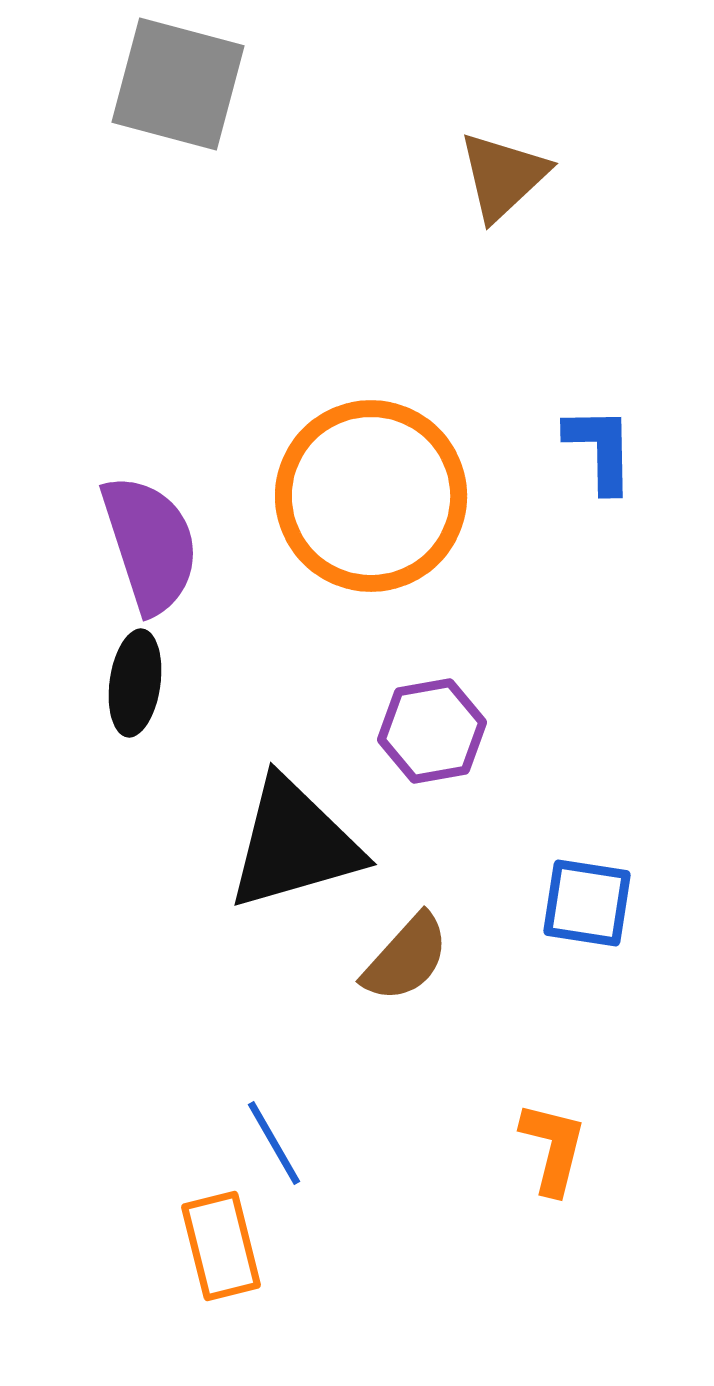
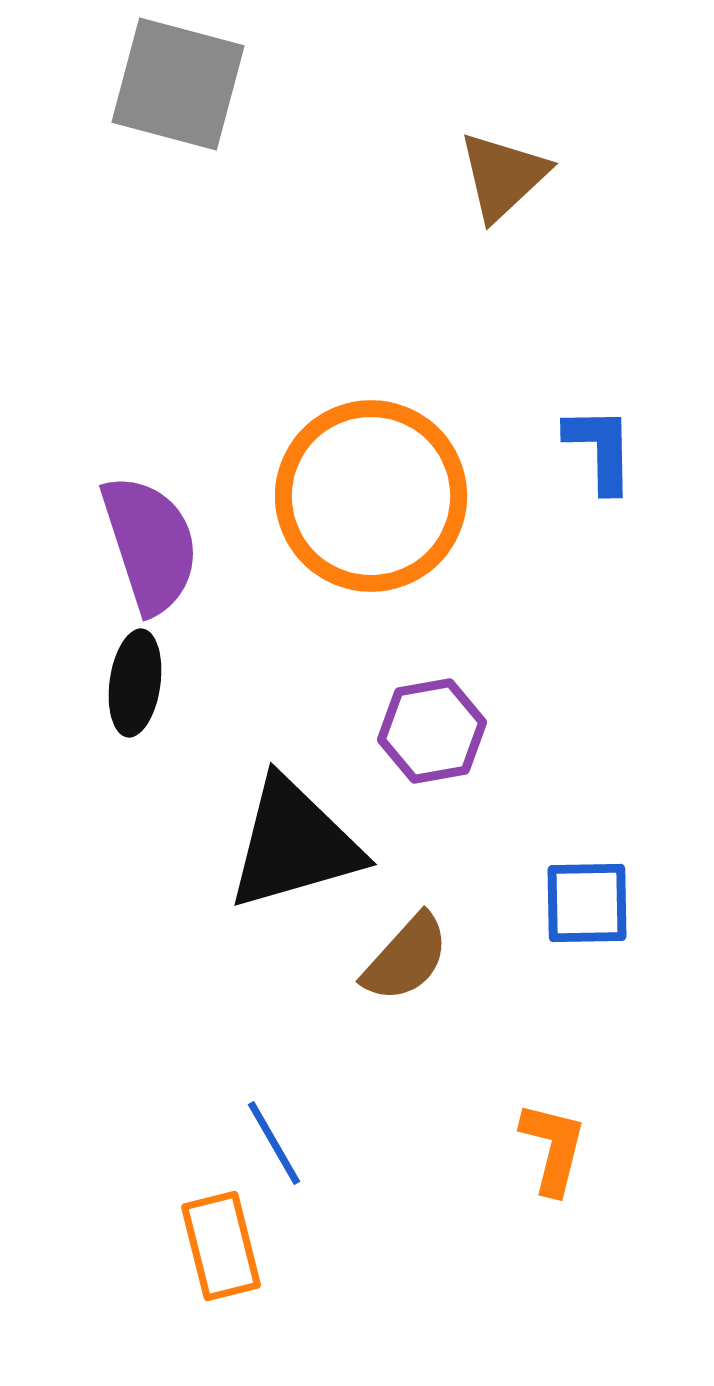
blue square: rotated 10 degrees counterclockwise
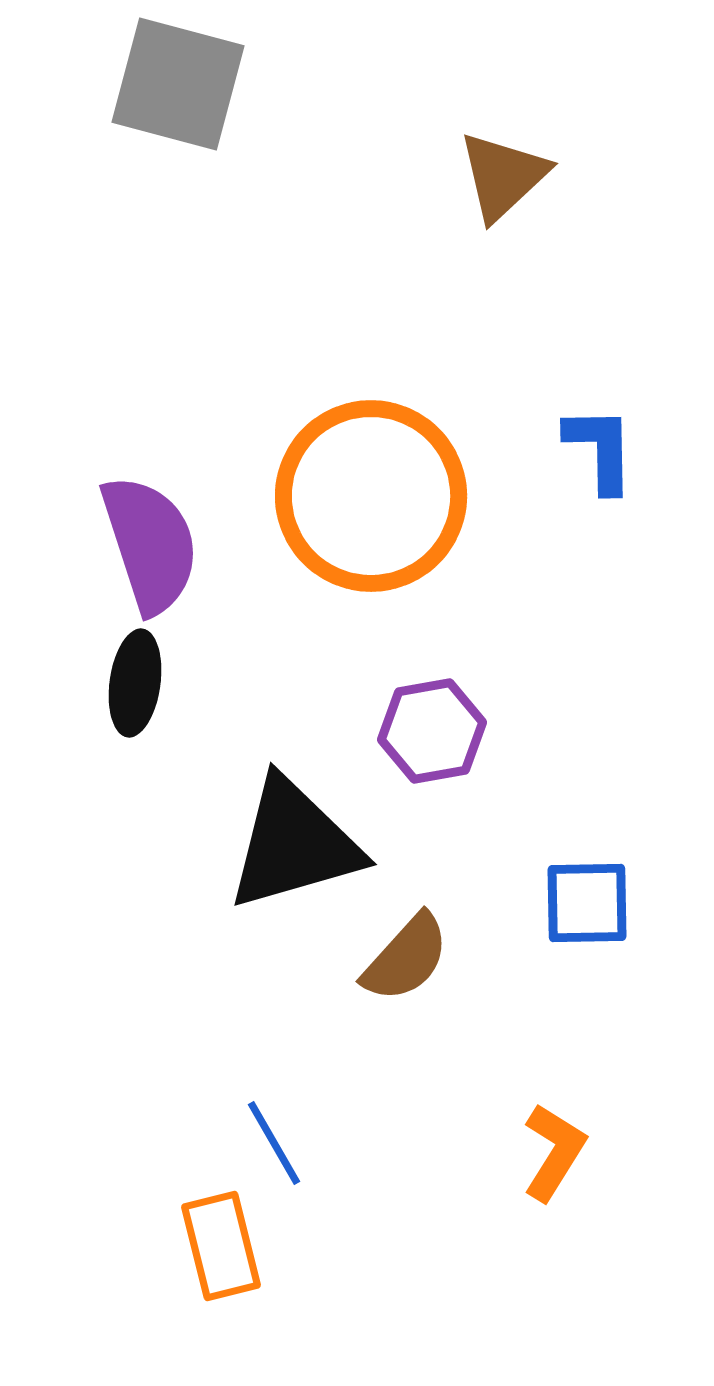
orange L-shape: moved 1 px right, 4 px down; rotated 18 degrees clockwise
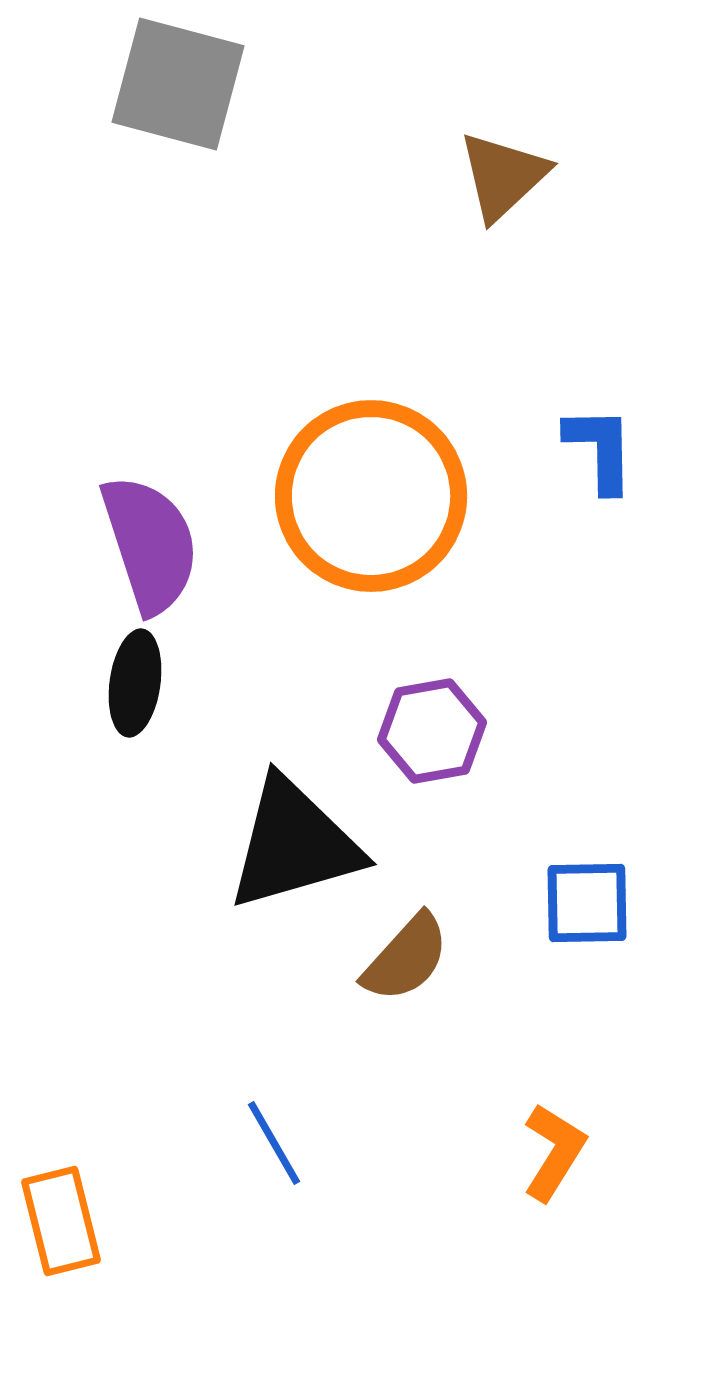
orange rectangle: moved 160 px left, 25 px up
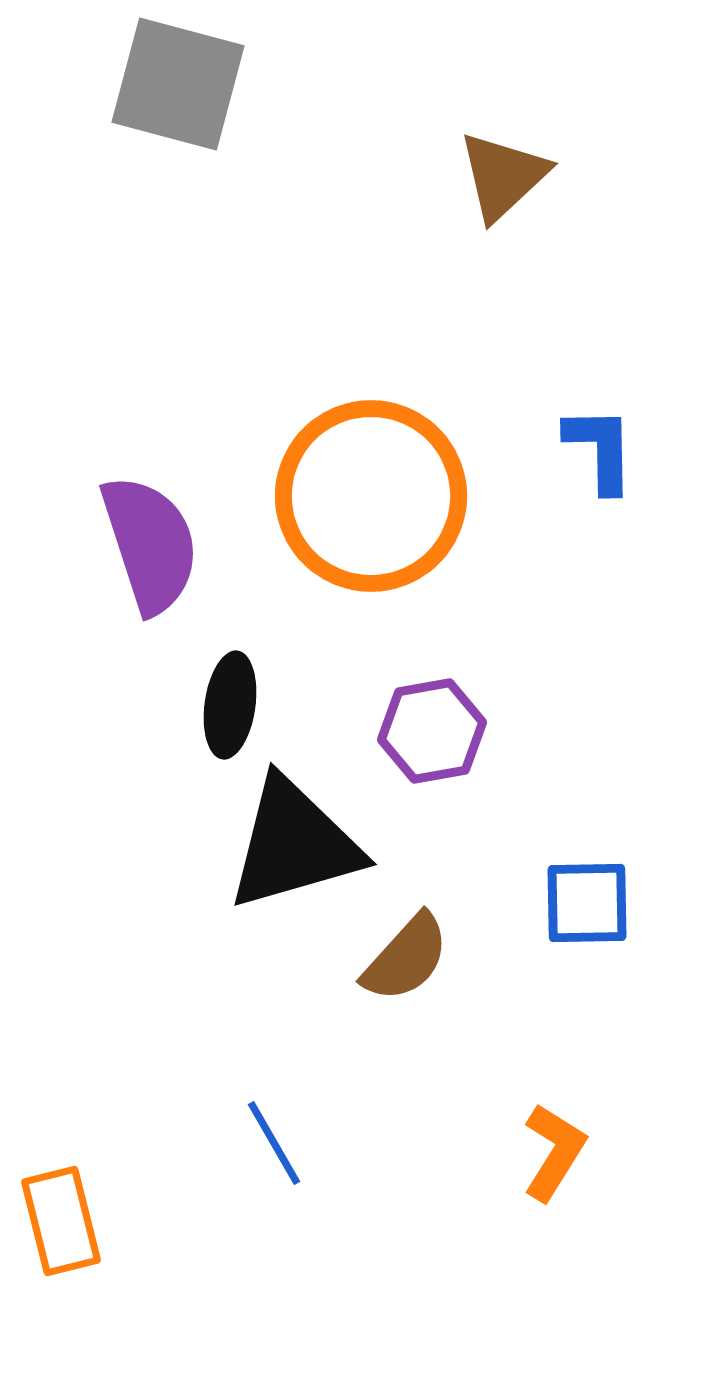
black ellipse: moved 95 px right, 22 px down
